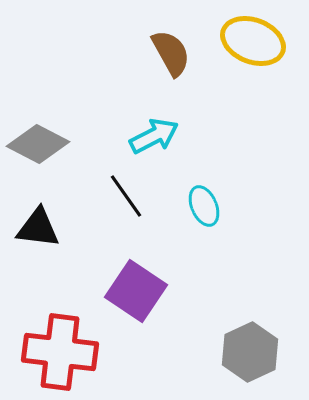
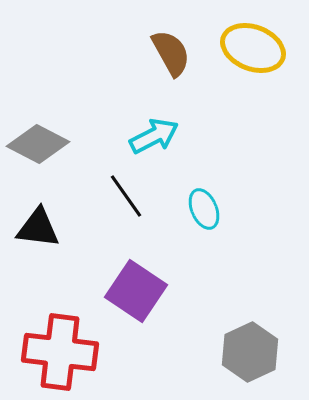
yellow ellipse: moved 7 px down
cyan ellipse: moved 3 px down
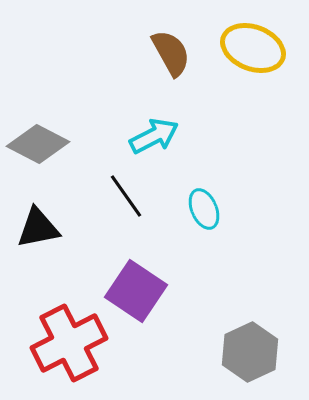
black triangle: rotated 18 degrees counterclockwise
red cross: moved 9 px right, 9 px up; rotated 34 degrees counterclockwise
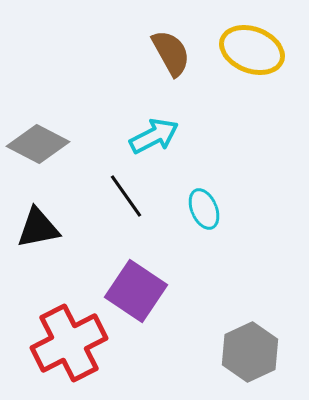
yellow ellipse: moved 1 px left, 2 px down
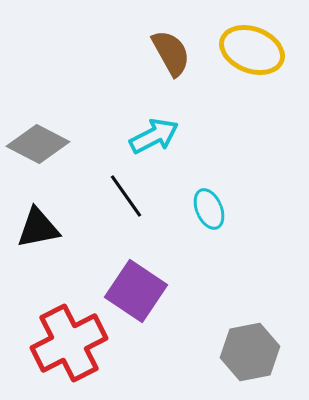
cyan ellipse: moved 5 px right
gray hexagon: rotated 14 degrees clockwise
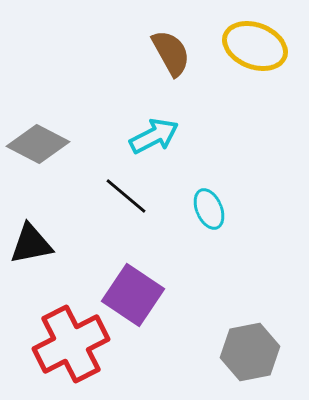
yellow ellipse: moved 3 px right, 4 px up
black line: rotated 15 degrees counterclockwise
black triangle: moved 7 px left, 16 px down
purple square: moved 3 px left, 4 px down
red cross: moved 2 px right, 1 px down
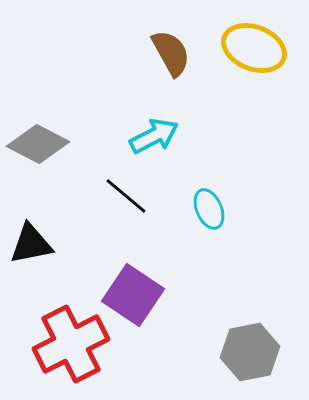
yellow ellipse: moved 1 px left, 2 px down
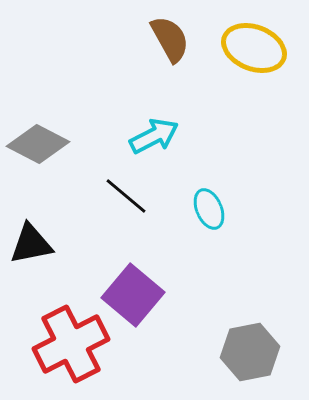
brown semicircle: moved 1 px left, 14 px up
purple square: rotated 6 degrees clockwise
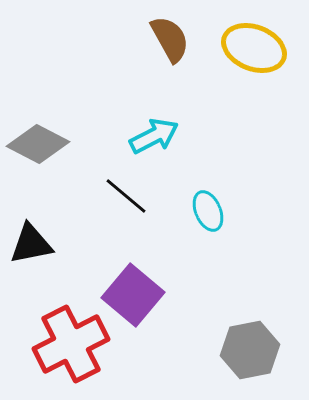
cyan ellipse: moved 1 px left, 2 px down
gray hexagon: moved 2 px up
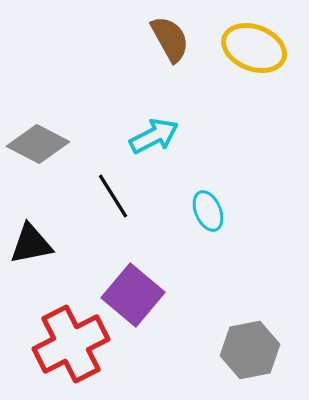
black line: moved 13 px left; rotated 18 degrees clockwise
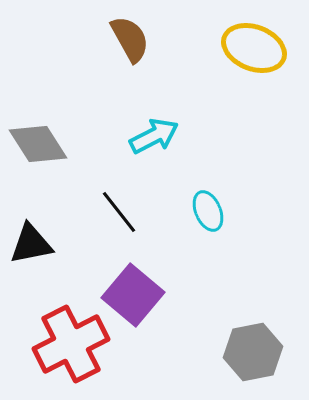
brown semicircle: moved 40 px left
gray diamond: rotated 30 degrees clockwise
black line: moved 6 px right, 16 px down; rotated 6 degrees counterclockwise
gray hexagon: moved 3 px right, 2 px down
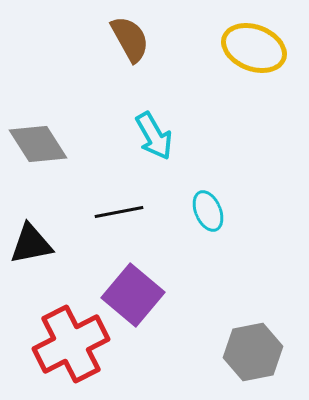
cyan arrow: rotated 87 degrees clockwise
black line: rotated 63 degrees counterclockwise
